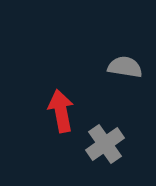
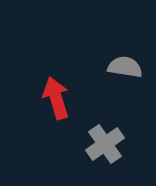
red arrow: moved 5 px left, 13 px up; rotated 6 degrees counterclockwise
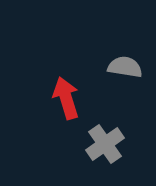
red arrow: moved 10 px right
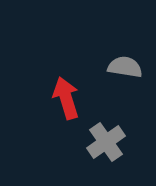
gray cross: moved 1 px right, 2 px up
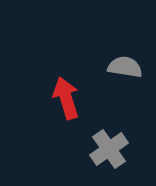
gray cross: moved 3 px right, 7 px down
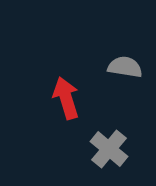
gray cross: rotated 15 degrees counterclockwise
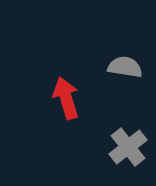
gray cross: moved 19 px right, 2 px up; rotated 12 degrees clockwise
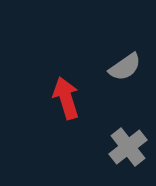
gray semicircle: rotated 136 degrees clockwise
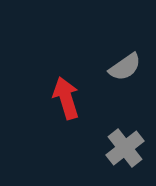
gray cross: moved 3 px left, 1 px down
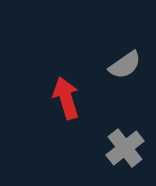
gray semicircle: moved 2 px up
